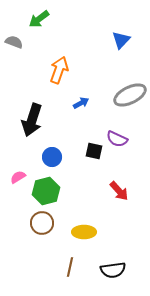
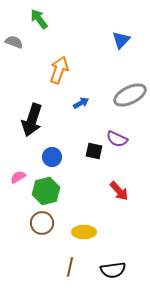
green arrow: rotated 90 degrees clockwise
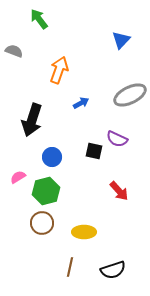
gray semicircle: moved 9 px down
black semicircle: rotated 10 degrees counterclockwise
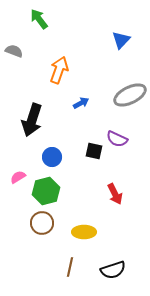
red arrow: moved 4 px left, 3 px down; rotated 15 degrees clockwise
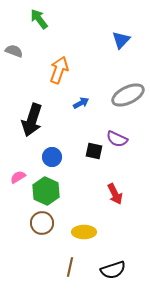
gray ellipse: moved 2 px left
green hexagon: rotated 20 degrees counterclockwise
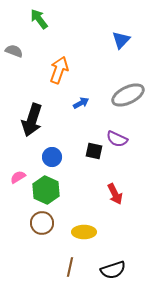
green hexagon: moved 1 px up
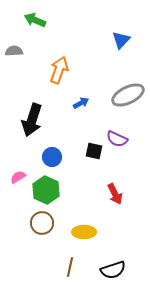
green arrow: moved 4 px left, 1 px down; rotated 30 degrees counterclockwise
gray semicircle: rotated 24 degrees counterclockwise
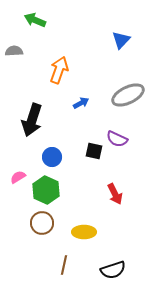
brown line: moved 6 px left, 2 px up
